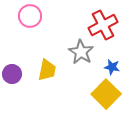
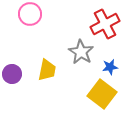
pink circle: moved 2 px up
red cross: moved 2 px right, 1 px up
blue star: moved 2 px left; rotated 21 degrees counterclockwise
yellow square: moved 4 px left; rotated 8 degrees counterclockwise
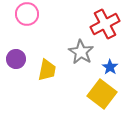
pink circle: moved 3 px left
blue star: rotated 28 degrees counterclockwise
purple circle: moved 4 px right, 15 px up
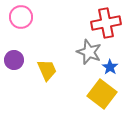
pink circle: moved 6 px left, 3 px down
red cross: moved 1 px right, 1 px up; rotated 16 degrees clockwise
gray star: moved 8 px right; rotated 10 degrees counterclockwise
purple circle: moved 2 px left, 1 px down
yellow trapezoid: rotated 35 degrees counterclockwise
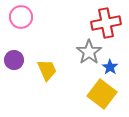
gray star: rotated 15 degrees clockwise
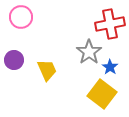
red cross: moved 4 px right, 1 px down
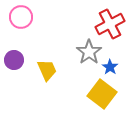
red cross: rotated 16 degrees counterclockwise
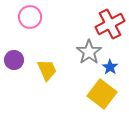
pink circle: moved 9 px right
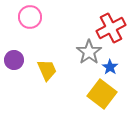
red cross: moved 1 px right, 4 px down
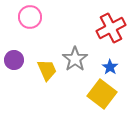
gray star: moved 14 px left, 7 px down
